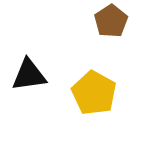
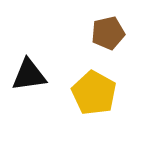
brown pentagon: moved 3 px left, 12 px down; rotated 20 degrees clockwise
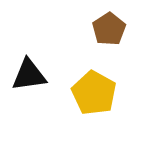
brown pentagon: moved 1 px right, 4 px up; rotated 20 degrees counterclockwise
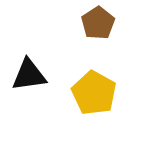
brown pentagon: moved 11 px left, 6 px up
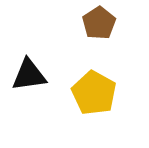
brown pentagon: moved 1 px right
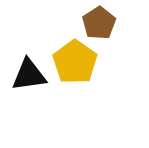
yellow pentagon: moved 19 px left, 31 px up; rotated 6 degrees clockwise
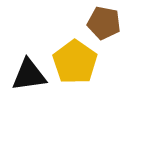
brown pentagon: moved 5 px right; rotated 28 degrees counterclockwise
